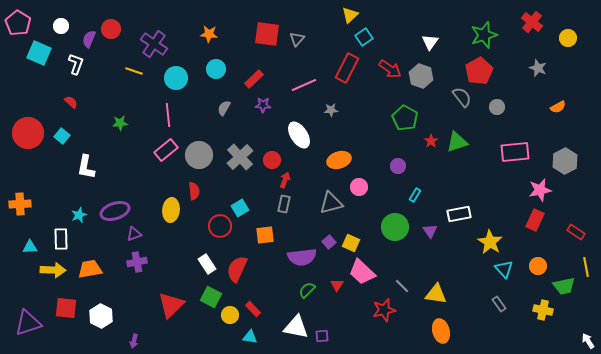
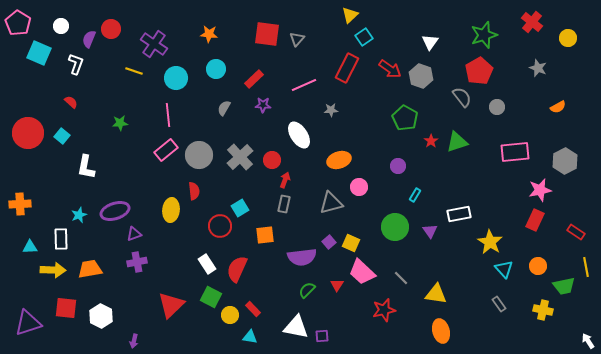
gray line at (402, 286): moved 1 px left, 8 px up
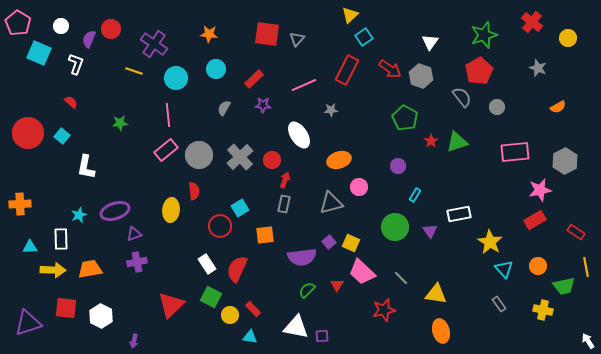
red rectangle at (347, 68): moved 2 px down
red rectangle at (535, 220): rotated 35 degrees clockwise
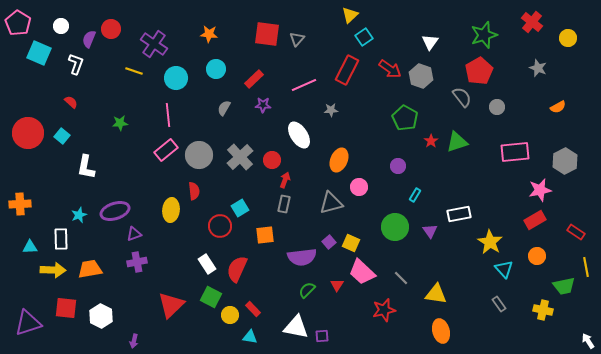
orange ellipse at (339, 160): rotated 50 degrees counterclockwise
orange circle at (538, 266): moved 1 px left, 10 px up
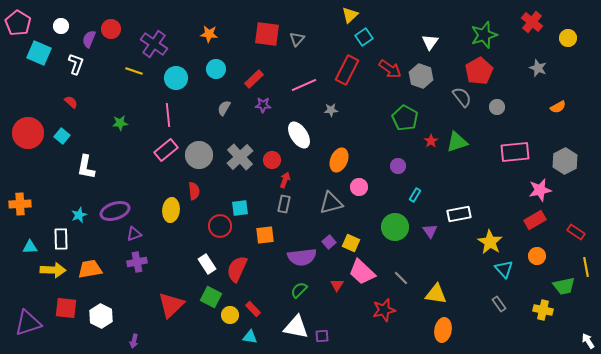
cyan square at (240, 208): rotated 24 degrees clockwise
green semicircle at (307, 290): moved 8 px left
orange ellipse at (441, 331): moved 2 px right, 1 px up; rotated 25 degrees clockwise
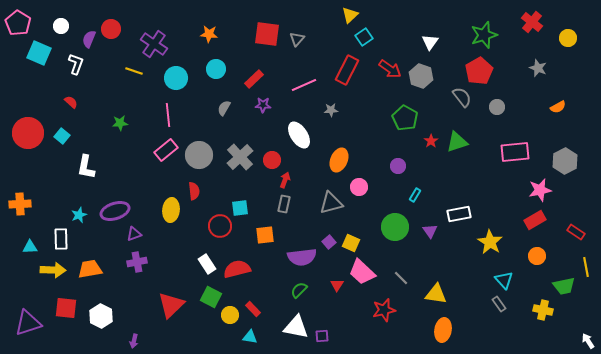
red semicircle at (237, 269): rotated 52 degrees clockwise
cyan triangle at (504, 269): moved 11 px down
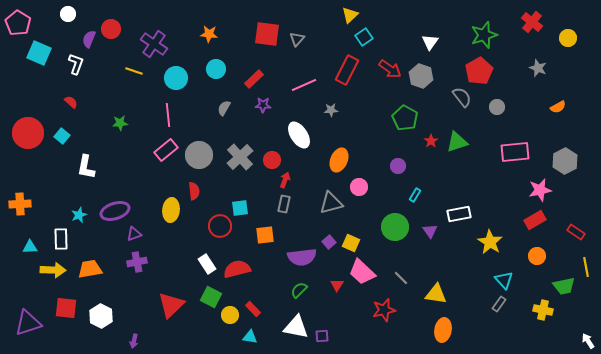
white circle at (61, 26): moved 7 px right, 12 px up
gray rectangle at (499, 304): rotated 70 degrees clockwise
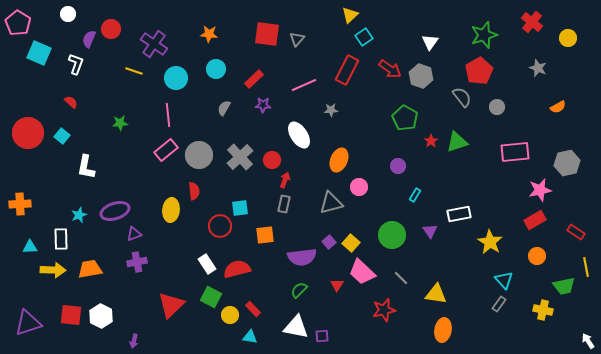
gray hexagon at (565, 161): moved 2 px right, 2 px down; rotated 15 degrees clockwise
green circle at (395, 227): moved 3 px left, 8 px down
yellow square at (351, 243): rotated 18 degrees clockwise
red square at (66, 308): moved 5 px right, 7 px down
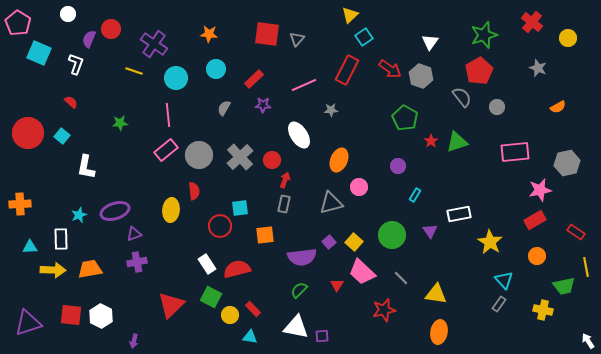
yellow square at (351, 243): moved 3 px right, 1 px up
orange ellipse at (443, 330): moved 4 px left, 2 px down
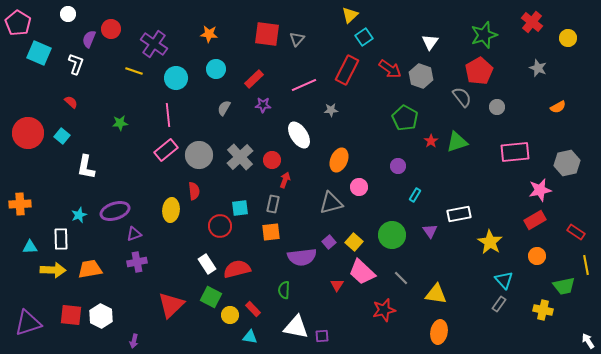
gray rectangle at (284, 204): moved 11 px left
orange square at (265, 235): moved 6 px right, 3 px up
yellow line at (586, 267): moved 2 px up
green semicircle at (299, 290): moved 15 px left; rotated 42 degrees counterclockwise
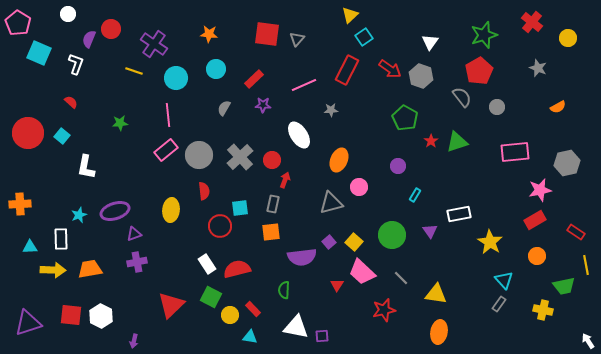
red semicircle at (194, 191): moved 10 px right
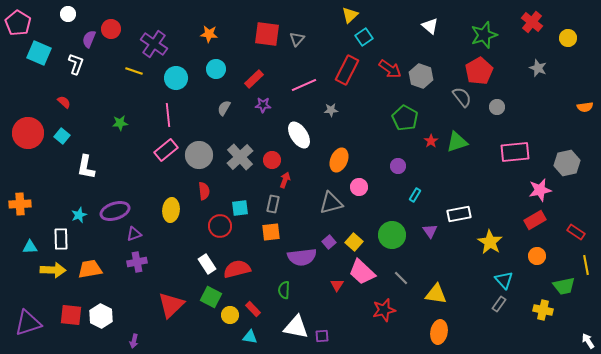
white triangle at (430, 42): moved 16 px up; rotated 24 degrees counterclockwise
red semicircle at (71, 102): moved 7 px left
orange semicircle at (558, 107): moved 27 px right; rotated 21 degrees clockwise
